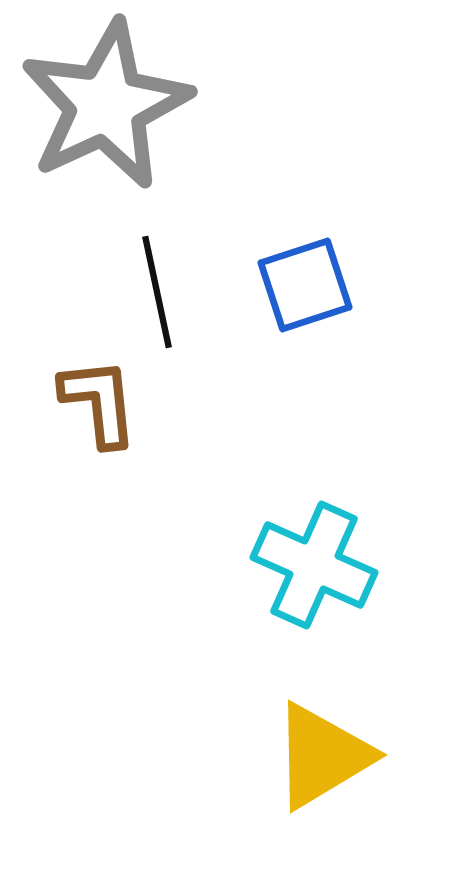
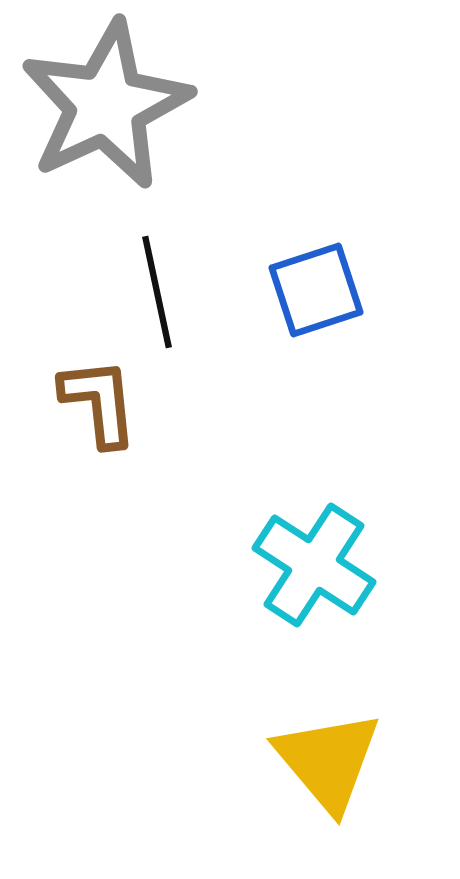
blue square: moved 11 px right, 5 px down
cyan cross: rotated 9 degrees clockwise
yellow triangle: moved 6 px right, 5 px down; rotated 39 degrees counterclockwise
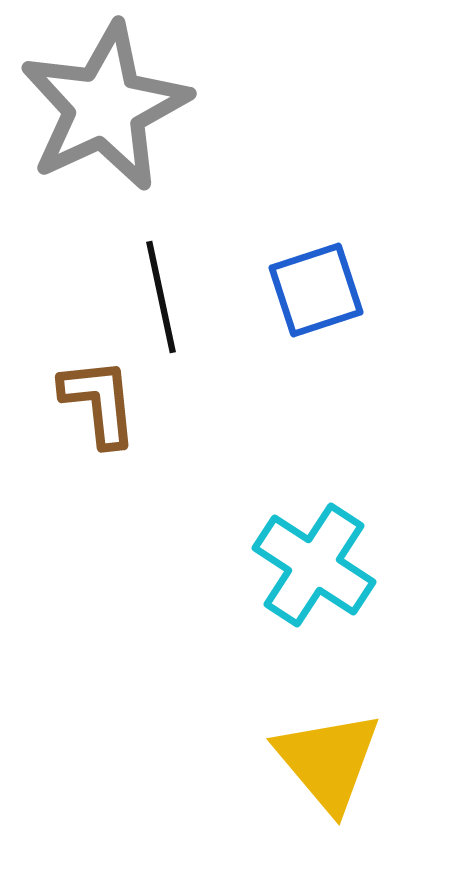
gray star: moved 1 px left, 2 px down
black line: moved 4 px right, 5 px down
